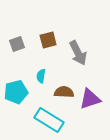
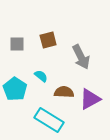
gray square: rotated 21 degrees clockwise
gray arrow: moved 3 px right, 4 px down
cyan semicircle: rotated 120 degrees clockwise
cyan pentagon: moved 1 px left, 3 px up; rotated 25 degrees counterclockwise
purple triangle: rotated 10 degrees counterclockwise
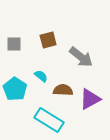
gray square: moved 3 px left
gray arrow: rotated 25 degrees counterclockwise
brown semicircle: moved 1 px left, 2 px up
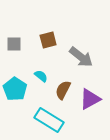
brown semicircle: rotated 66 degrees counterclockwise
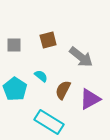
gray square: moved 1 px down
cyan rectangle: moved 2 px down
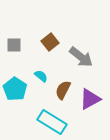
brown square: moved 2 px right, 2 px down; rotated 24 degrees counterclockwise
cyan rectangle: moved 3 px right
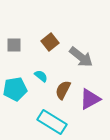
cyan pentagon: rotated 30 degrees clockwise
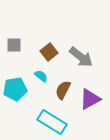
brown square: moved 1 px left, 10 px down
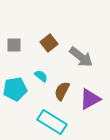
brown square: moved 9 px up
brown semicircle: moved 1 px left, 1 px down
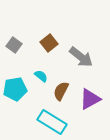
gray square: rotated 35 degrees clockwise
brown semicircle: moved 1 px left
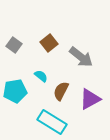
cyan pentagon: moved 2 px down
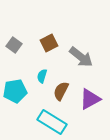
brown square: rotated 12 degrees clockwise
cyan semicircle: moved 1 px right; rotated 112 degrees counterclockwise
